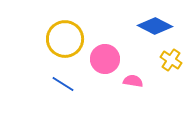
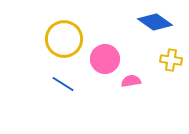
blue diamond: moved 4 px up; rotated 8 degrees clockwise
yellow circle: moved 1 px left
yellow cross: rotated 25 degrees counterclockwise
pink semicircle: moved 2 px left; rotated 18 degrees counterclockwise
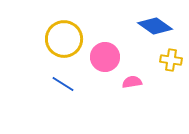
blue diamond: moved 4 px down
pink circle: moved 2 px up
pink semicircle: moved 1 px right, 1 px down
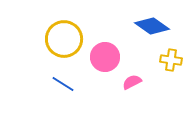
blue diamond: moved 3 px left
pink semicircle: rotated 18 degrees counterclockwise
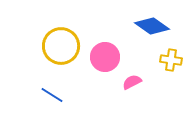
yellow circle: moved 3 px left, 7 px down
blue line: moved 11 px left, 11 px down
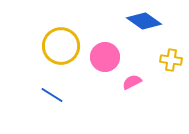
blue diamond: moved 8 px left, 5 px up
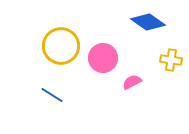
blue diamond: moved 4 px right, 1 px down
pink circle: moved 2 px left, 1 px down
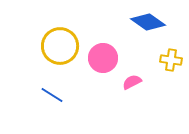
yellow circle: moved 1 px left
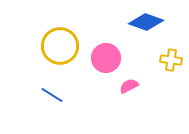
blue diamond: moved 2 px left; rotated 16 degrees counterclockwise
pink circle: moved 3 px right
pink semicircle: moved 3 px left, 4 px down
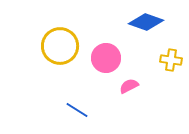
blue line: moved 25 px right, 15 px down
